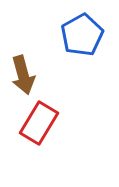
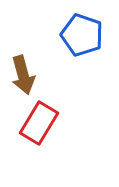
blue pentagon: rotated 24 degrees counterclockwise
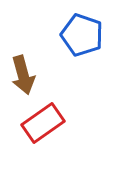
red rectangle: moved 4 px right; rotated 24 degrees clockwise
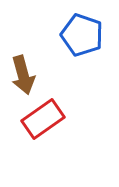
red rectangle: moved 4 px up
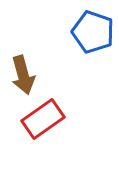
blue pentagon: moved 11 px right, 3 px up
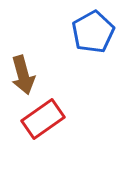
blue pentagon: rotated 24 degrees clockwise
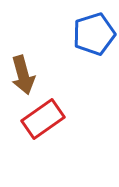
blue pentagon: moved 1 px right, 2 px down; rotated 12 degrees clockwise
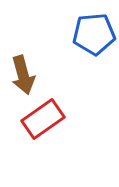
blue pentagon: rotated 12 degrees clockwise
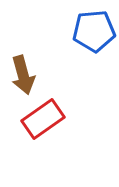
blue pentagon: moved 3 px up
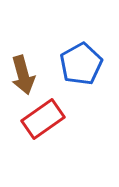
blue pentagon: moved 13 px left, 33 px down; rotated 24 degrees counterclockwise
